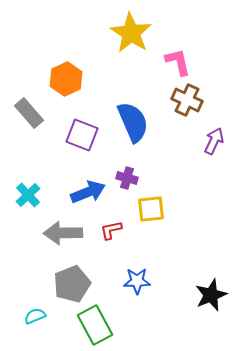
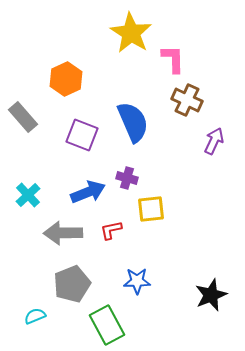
pink L-shape: moved 5 px left, 3 px up; rotated 12 degrees clockwise
gray rectangle: moved 6 px left, 4 px down
green rectangle: moved 12 px right
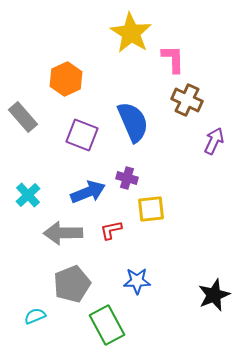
black star: moved 3 px right
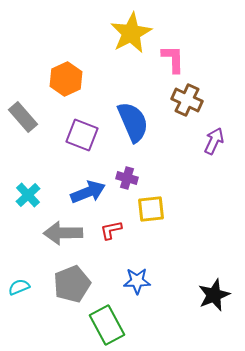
yellow star: rotated 12 degrees clockwise
cyan semicircle: moved 16 px left, 29 px up
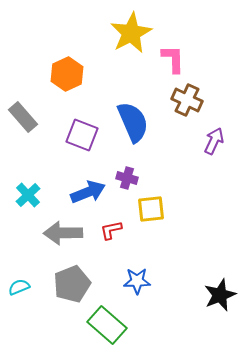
orange hexagon: moved 1 px right, 5 px up
black star: moved 6 px right
green rectangle: rotated 21 degrees counterclockwise
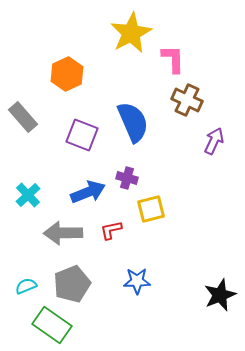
yellow square: rotated 8 degrees counterclockwise
cyan semicircle: moved 7 px right, 1 px up
green rectangle: moved 55 px left; rotated 6 degrees counterclockwise
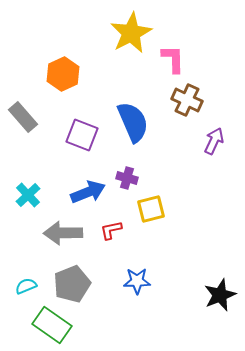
orange hexagon: moved 4 px left
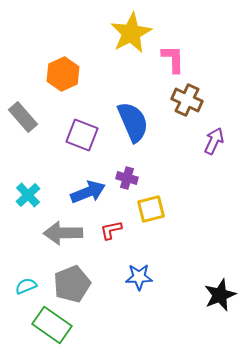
blue star: moved 2 px right, 4 px up
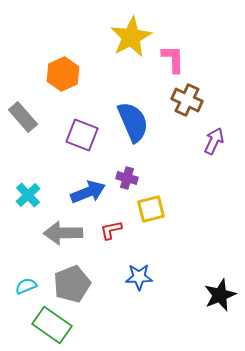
yellow star: moved 4 px down
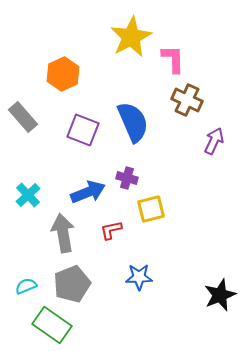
purple square: moved 1 px right, 5 px up
gray arrow: rotated 81 degrees clockwise
